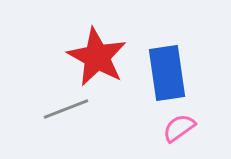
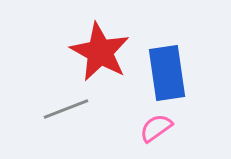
red star: moved 3 px right, 5 px up
pink semicircle: moved 23 px left
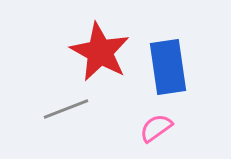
blue rectangle: moved 1 px right, 6 px up
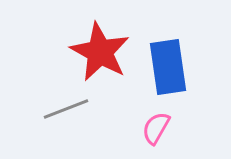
pink semicircle: rotated 24 degrees counterclockwise
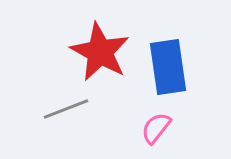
pink semicircle: rotated 8 degrees clockwise
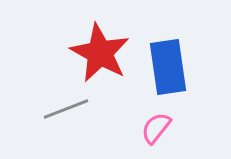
red star: moved 1 px down
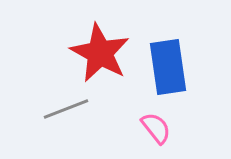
pink semicircle: rotated 104 degrees clockwise
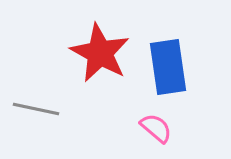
gray line: moved 30 px left; rotated 33 degrees clockwise
pink semicircle: rotated 12 degrees counterclockwise
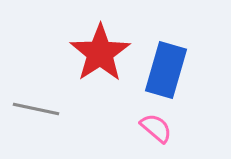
red star: rotated 10 degrees clockwise
blue rectangle: moved 2 px left, 3 px down; rotated 24 degrees clockwise
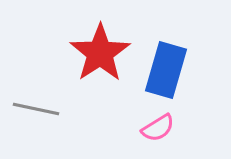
pink semicircle: moved 2 px right; rotated 108 degrees clockwise
